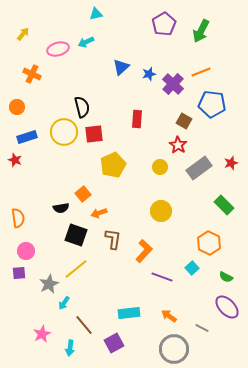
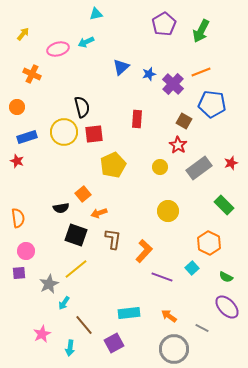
red star at (15, 160): moved 2 px right, 1 px down
yellow circle at (161, 211): moved 7 px right
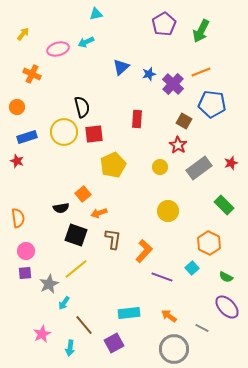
purple square at (19, 273): moved 6 px right
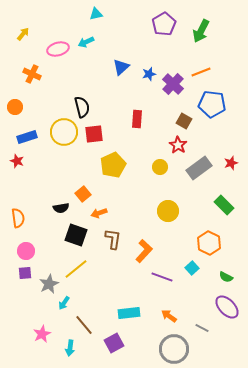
orange circle at (17, 107): moved 2 px left
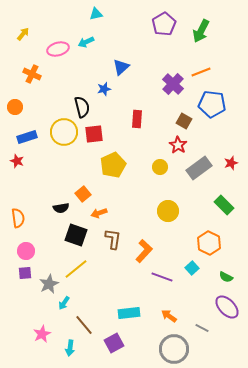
blue star at (149, 74): moved 45 px left, 15 px down
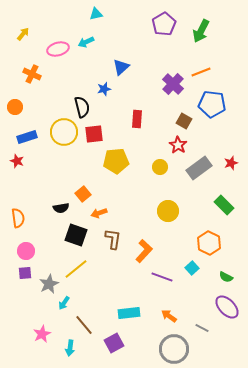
yellow pentagon at (113, 165): moved 3 px right, 4 px up; rotated 20 degrees clockwise
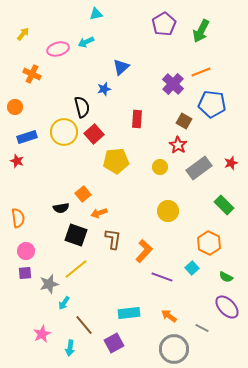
red square at (94, 134): rotated 36 degrees counterclockwise
gray star at (49, 284): rotated 12 degrees clockwise
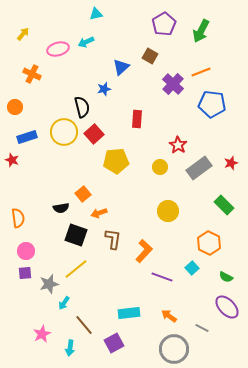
brown square at (184, 121): moved 34 px left, 65 px up
red star at (17, 161): moved 5 px left, 1 px up
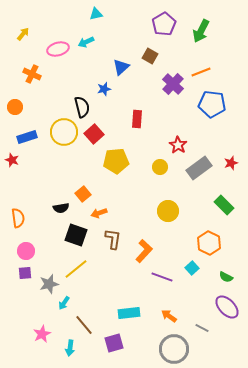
purple square at (114, 343): rotated 12 degrees clockwise
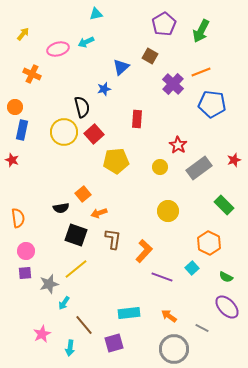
blue rectangle at (27, 137): moved 5 px left, 7 px up; rotated 60 degrees counterclockwise
red star at (231, 163): moved 3 px right, 3 px up
